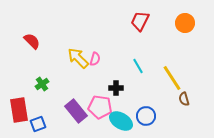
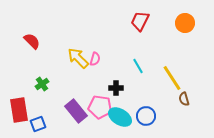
cyan ellipse: moved 1 px left, 4 px up
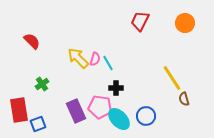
cyan line: moved 30 px left, 3 px up
purple rectangle: rotated 15 degrees clockwise
cyan ellipse: moved 1 px left, 2 px down; rotated 15 degrees clockwise
